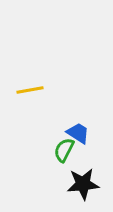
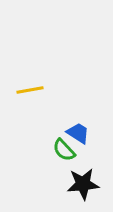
green semicircle: rotated 70 degrees counterclockwise
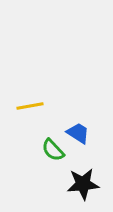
yellow line: moved 16 px down
green semicircle: moved 11 px left
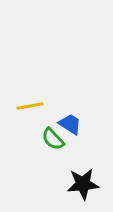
blue trapezoid: moved 8 px left, 9 px up
green semicircle: moved 11 px up
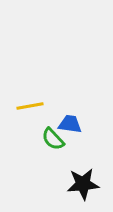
blue trapezoid: rotated 25 degrees counterclockwise
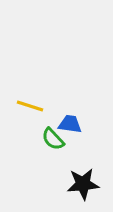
yellow line: rotated 28 degrees clockwise
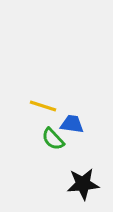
yellow line: moved 13 px right
blue trapezoid: moved 2 px right
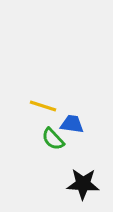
black star: rotated 8 degrees clockwise
